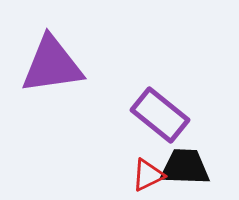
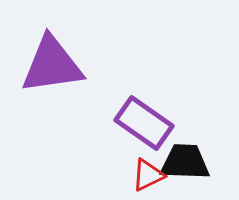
purple rectangle: moved 16 px left, 8 px down; rotated 4 degrees counterclockwise
black trapezoid: moved 5 px up
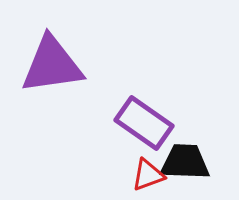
red triangle: rotated 6 degrees clockwise
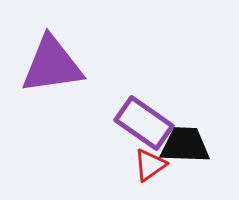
black trapezoid: moved 17 px up
red triangle: moved 2 px right, 10 px up; rotated 15 degrees counterclockwise
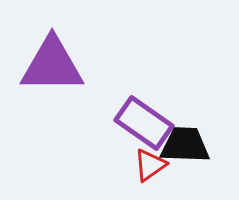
purple triangle: rotated 8 degrees clockwise
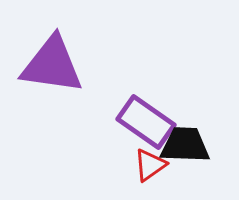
purple triangle: rotated 8 degrees clockwise
purple rectangle: moved 2 px right, 1 px up
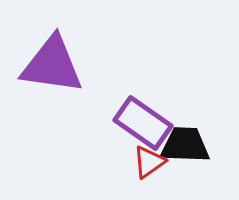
purple rectangle: moved 3 px left, 1 px down
red triangle: moved 1 px left, 3 px up
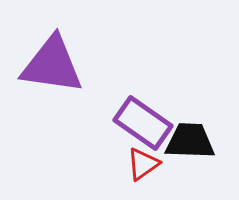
black trapezoid: moved 5 px right, 4 px up
red triangle: moved 6 px left, 2 px down
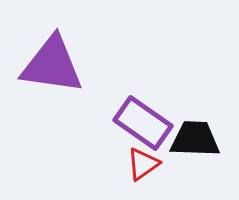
black trapezoid: moved 5 px right, 2 px up
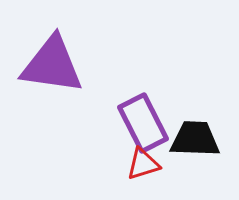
purple rectangle: rotated 28 degrees clockwise
red triangle: rotated 18 degrees clockwise
